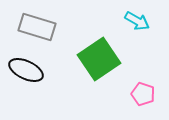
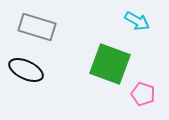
green square: moved 11 px right, 5 px down; rotated 36 degrees counterclockwise
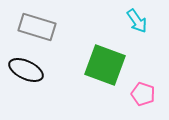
cyan arrow: rotated 25 degrees clockwise
green square: moved 5 px left, 1 px down
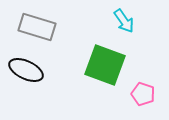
cyan arrow: moved 13 px left
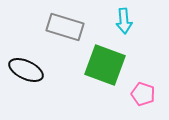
cyan arrow: rotated 30 degrees clockwise
gray rectangle: moved 28 px right
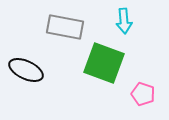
gray rectangle: rotated 6 degrees counterclockwise
green square: moved 1 px left, 2 px up
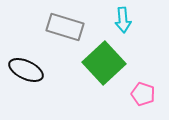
cyan arrow: moved 1 px left, 1 px up
gray rectangle: rotated 6 degrees clockwise
green square: rotated 27 degrees clockwise
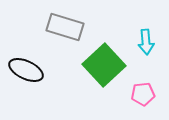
cyan arrow: moved 23 px right, 22 px down
green square: moved 2 px down
pink pentagon: rotated 25 degrees counterclockwise
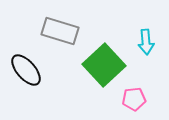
gray rectangle: moved 5 px left, 4 px down
black ellipse: rotated 24 degrees clockwise
pink pentagon: moved 9 px left, 5 px down
